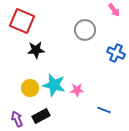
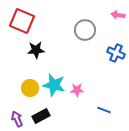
pink arrow: moved 4 px right, 5 px down; rotated 136 degrees clockwise
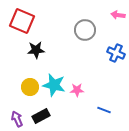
yellow circle: moved 1 px up
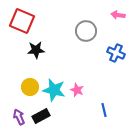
gray circle: moved 1 px right, 1 px down
cyan star: moved 5 px down
pink star: rotated 24 degrees clockwise
blue line: rotated 56 degrees clockwise
purple arrow: moved 2 px right, 2 px up
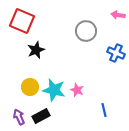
black star: rotated 18 degrees counterclockwise
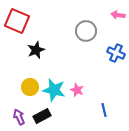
red square: moved 5 px left
black rectangle: moved 1 px right
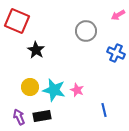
pink arrow: rotated 40 degrees counterclockwise
black star: rotated 18 degrees counterclockwise
black rectangle: rotated 18 degrees clockwise
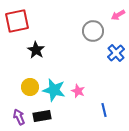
red square: rotated 35 degrees counterclockwise
gray circle: moved 7 px right
blue cross: rotated 24 degrees clockwise
pink star: moved 1 px right, 1 px down
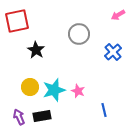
gray circle: moved 14 px left, 3 px down
blue cross: moved 3 px left, 1 px up
cyan star: rotated 30 degrees counterclockwise
